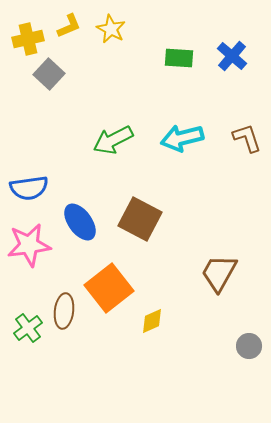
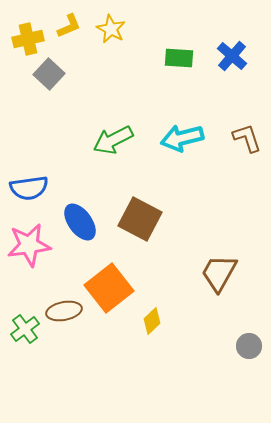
brown ellipse: rotated 72 degrees clockwise
yellow diamond: rotated 20 degrees counterclockwise
green cross: moved 3 px left, 1 px down
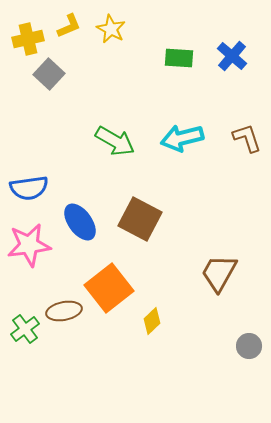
green arrow: moved 2 px right, 1 px down; rotated 123 degrees counterclockwise
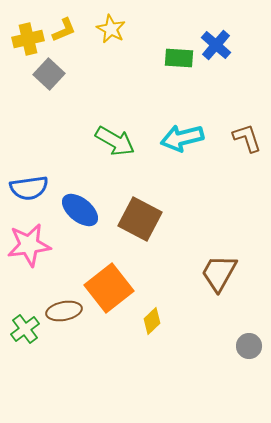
yellow L-shape: moved 5 px left, 4 px down
blue cross: moved 16 px left, 11 px up
blue ellipse: moved 12 px up; rotated 15 degrees counterclockwise
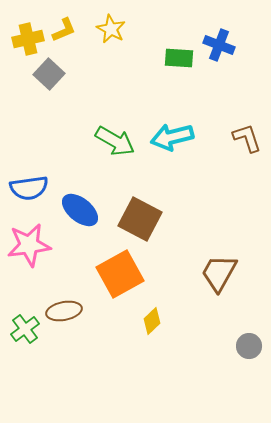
blue cross: moved 3 px right; rotated 20 degrees counterclockwise
cyan arrow: moved 10 px left, 1 px up
orange square: moved 11 px right, 14 px up; rotated 9 degrees clockwise
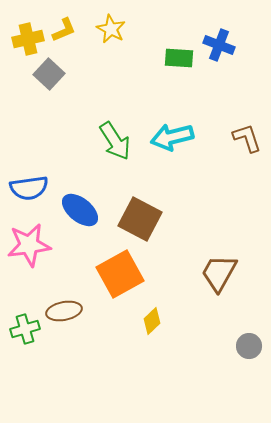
green arrow: rotated 27 degrees clockwise
green cross: rotated 20 degrees clockwise
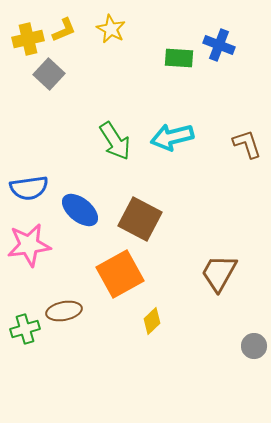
brown L-shape: moved 6 px down
gray circle: moved 5 px right
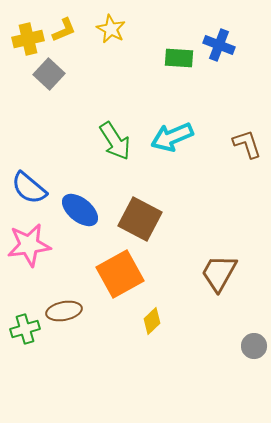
cyan arrow: rotated 9 degrees counterclockwise
blue semicircle: rotated 48 degrees clockwise
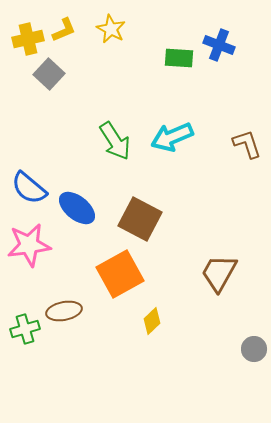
blue ellipse: moved 3 px left, 2 px up
gray circle: moved 3 px down
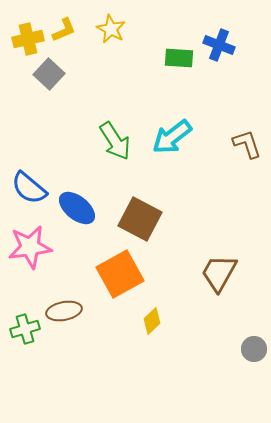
cyan arrow: rotated 15 degrees counterclockwise
pink star: moved 1 px right, 2 px down
